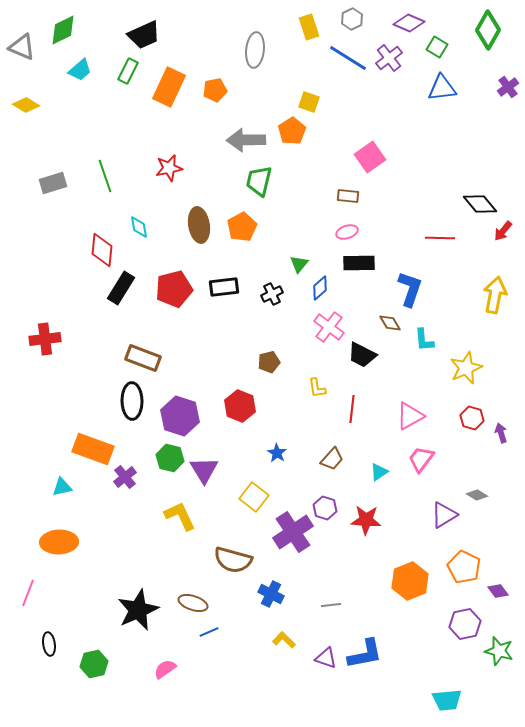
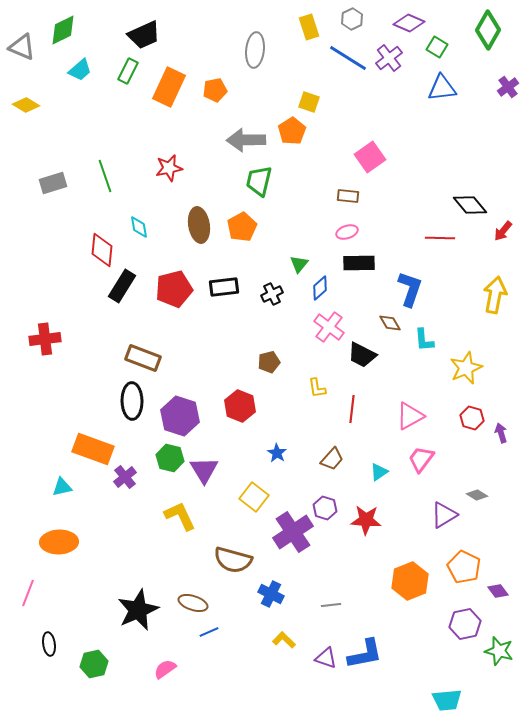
black diamond at (480, 204): moved 10 px left, 1 px down
black rectangle at (121, 288): moved 1 px right, 2 px up
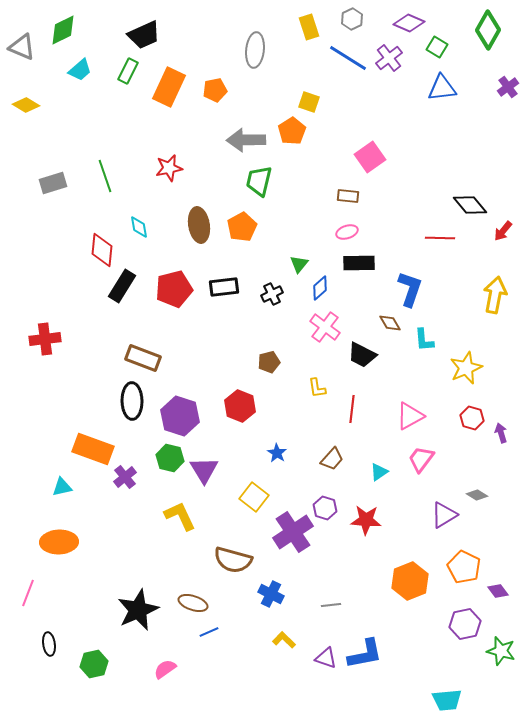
pink cross at (329, 327): moved 4 px left
green star at (499, 651): moved 2 px right
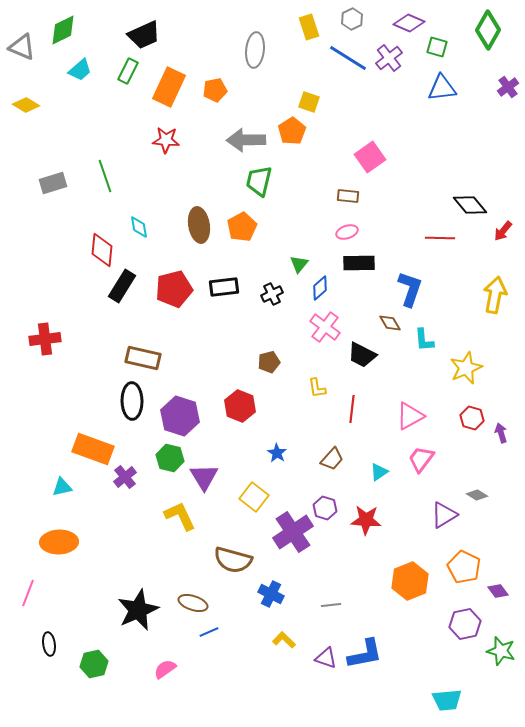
green square at (437, 47): rotated 15 degrees counterclockwise
red star at (169, 168): moved 3 px left, 28 px up; rotated 16 degrees clockwise
brown rectangle at (143, 358): rotated 8 degrees counterclockwise
purple triangle at (204, 470): moved 7 px down
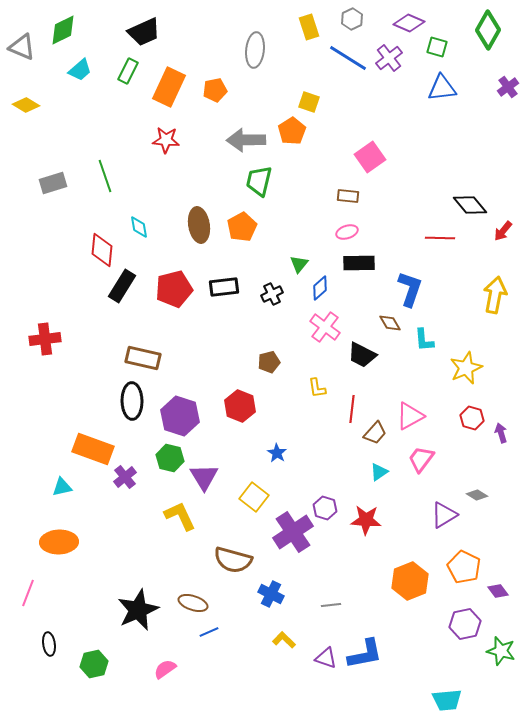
black trapezoid at (144, 35): moved 3 px up
brown trapezoid at (332, 459): moved 43 px right, 26 px up
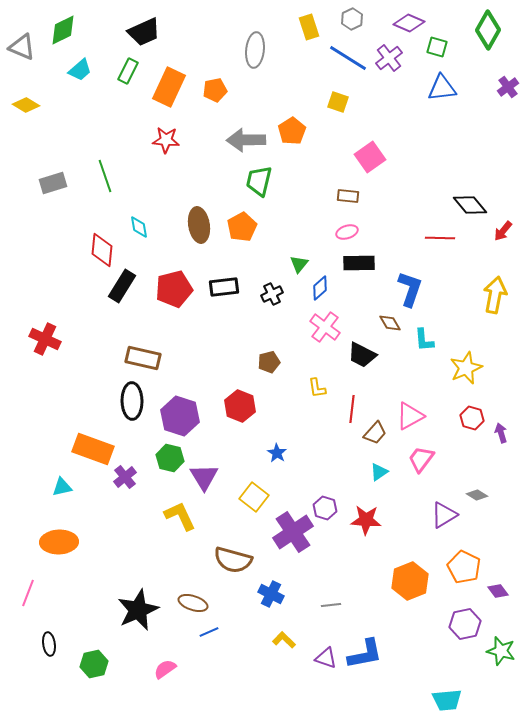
yellow square at (309, 102): moved 29 px right
red cross at (45, 339): rotated 32 degrees clockwise
